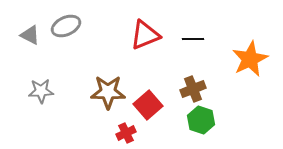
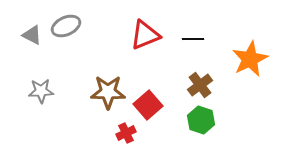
gray triangle: moved 2 px right
brown cross: moved 7 px right, 4 px up; rotated 15 degrees counterclockwise
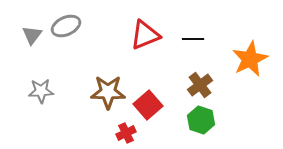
gray triangle: rotated 40 degrees clockwise
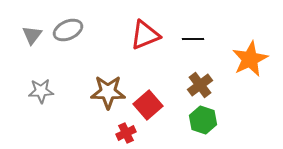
gray ellipse: moved 2 px right, 4 px down
green hexagon: moved 2 px right
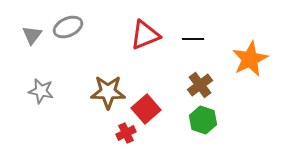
gray ellipse: moved 3 px up
gray star: rotated 15 degrees clockwise
red square: moved 2 px left, 4 px down
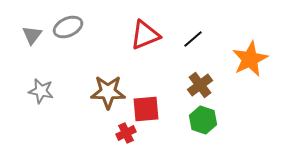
black line: rotated 40 degrees counterclockwise
red square: rotated 36 degrees clockwise
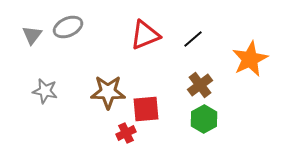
gray star: moved 4 px right
green hexagon: moved 1 px right, 1 px up; rotated 12 degrees clockwise
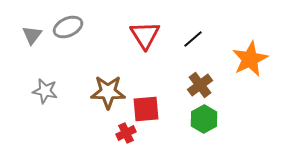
red triangle: rotated 40 degrees counterclockwise
